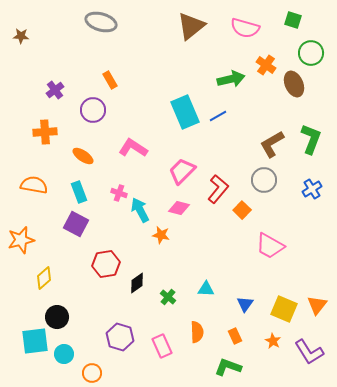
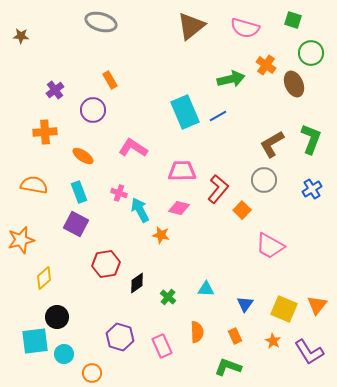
pink trapezoid at (182, 171): rotated 44 degrees clockwise
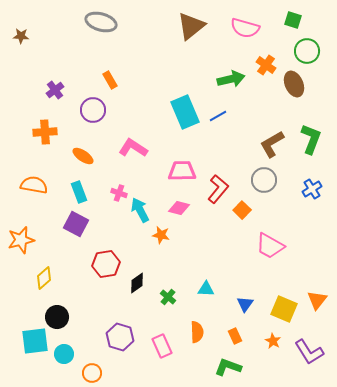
green circle at (311, 53): moved 4 px left, 2 px up
orange triangle at (317, 305): moved 5 px up
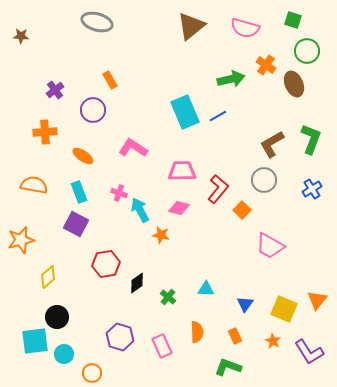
gray ellipse at (101, 22): moved 4 px left
yellow diamond at (44, 278): moved 4 px right, 1 px up
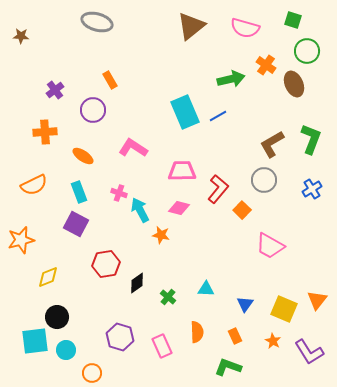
orange semicircle at (34, 185): rotated 144 degrees clockwise
yellow diamond at (48, 277): rotated 20 degrees clockwise
cyan circle at (64, 354): moved 2 px right, 4 px up
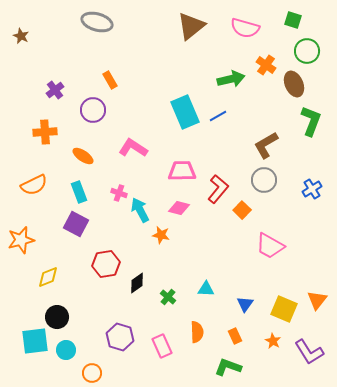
brown star at (21, 36): rotated 21 degrees clockwise
green L-shape at (311, 139): moved 18 px up
brown L-shape at (272, 144): moved 6 px left, 1 px down
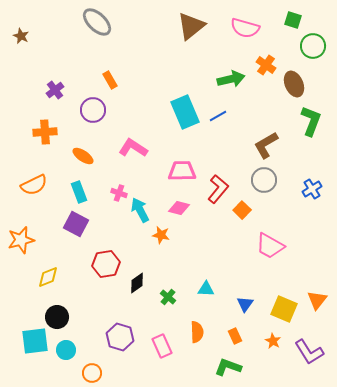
gray ellipse at (97, 22): rotated 28 degrees clockwise
green circle at (307, 51): moved 6 px right, 5 px up
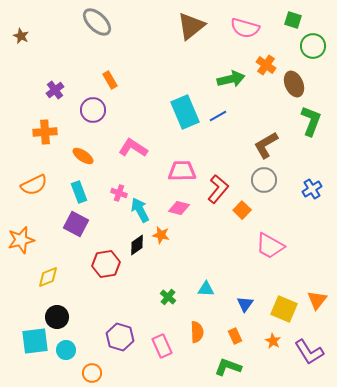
black diamond at (137, 283): moved 38 px up
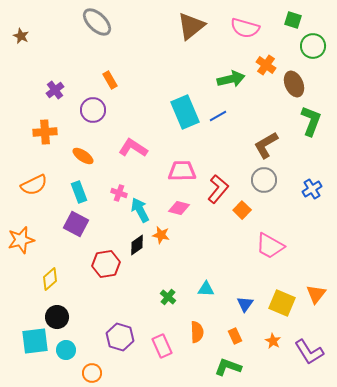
yellow diamond at (48, 277): moved 2 px right, 2 px down; rotated 20 degrees counterclockwise
orange triangle at (317, 300): moved 1 px left, 6 px up
yellow square at (284, 309): moved 2 px left, 6 px up
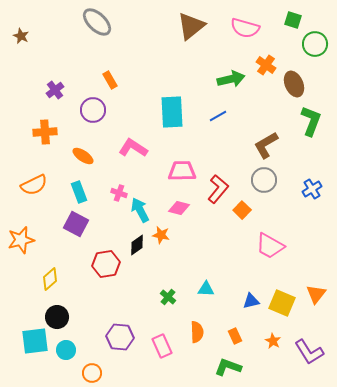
green circle at (313, 46): moved 2 px right, 2 px up
cyan rectangle at (185, 112): moved 13 px left; rotated 20 degrees clockwise
blue triangle at (245, 304): moved 6 px right, 3 px up; rotated 42 degrees clockwise
purple hexagon at (120, 337): rotated 12 degrees counterclockwise
